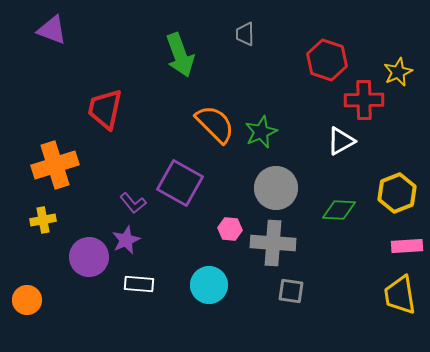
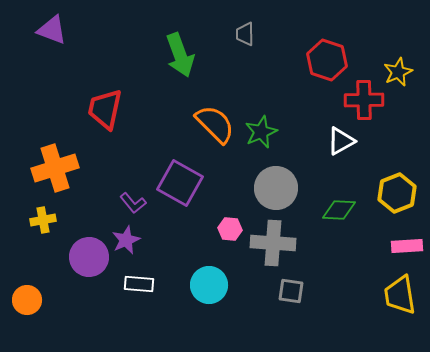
orange cross: moved 3 px down
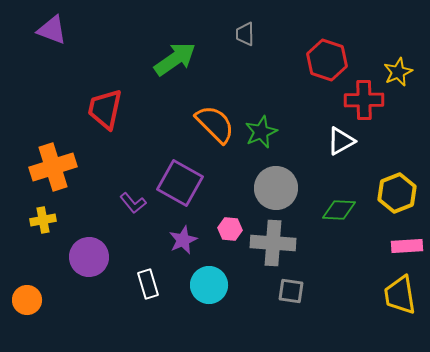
green arrow: moved 5 px left, 4 px down; rotated 105 degrees counterclockwise
orange cross: moved 2 px left, 1 px up
purple star: moved 57 px right
white rectangle: moved 9 px right; rotated 68 degrees clockwise
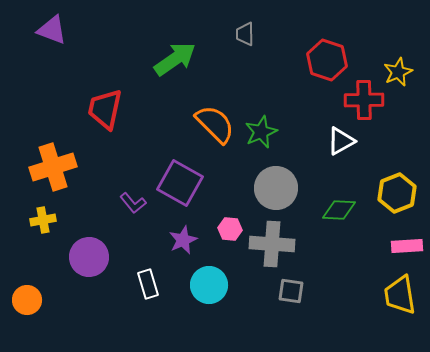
gray cross: moved 1 px left, 1 px down
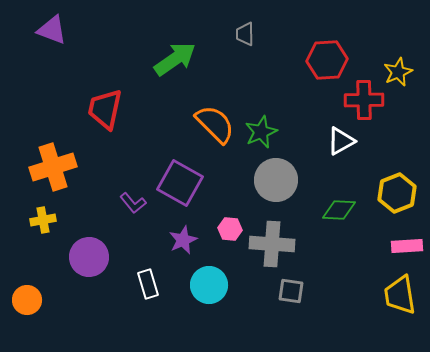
red hexagon: rotated 21 degrees counterclockwise
gray circle: moved 8 px up
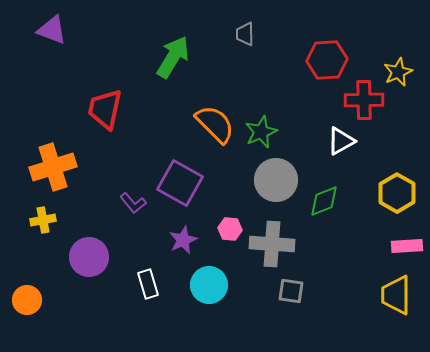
green arrow: moved 2 px left, 2 px up; rotated 24 degrees counterclockwise
yellow hexagon: rotated 9 degrees counterclockwise
green diamond: moved 15 px left, 9 px up; rotated 24 degrees counterclockwise
yellow trapezoid: moved 4 px left; rotated 9 degrees clockwise
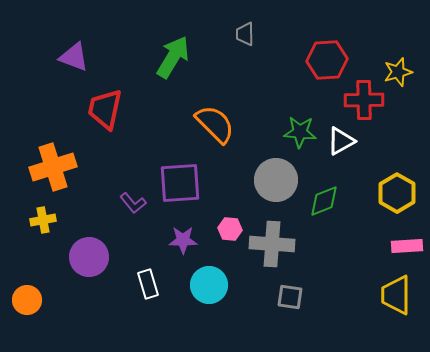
purple triangle: moved 22 px right, 27 px down
yellow star: rotated 8 degrees clockwise
green star: moved 39 px right; rotated 28 degrees clockwise
purple square: rotated 33 degrees counterclockwise
purple star: rotated 24 degrees clockwise
gray square: moved 1 px left, 6 px down
